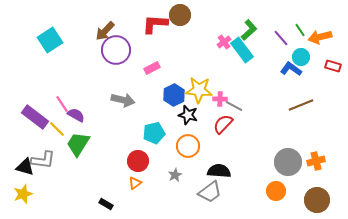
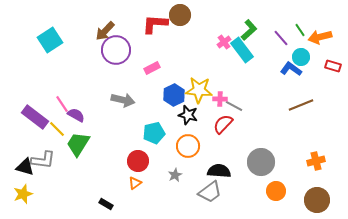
gray circle at (288, 162): moved 27 px left
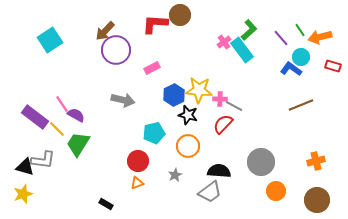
orange triangle at (135, 183): moved 2 px right; rotated 16 degrees clockwise
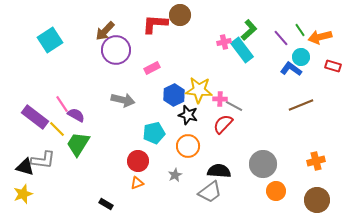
pink cross at (224, 42): rotated 24 degrees clockwise
gray circle at (261, 162): moved 2 px right, 2 px down
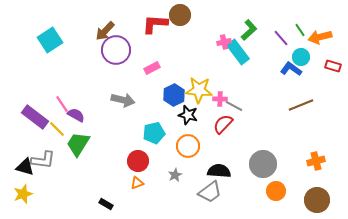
cyan rectangle at (242, 50): moved 4 px left, 2 px down
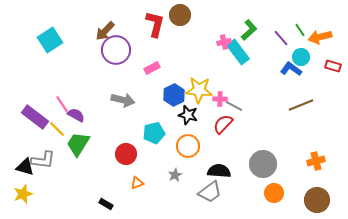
red L-shape at (155, 24): rotated 100 degrees clockwise
red circle at (138, 161): moved 12 px left, 7 px up
orange circle at (276, 191): moved 2 px left, 2 px down
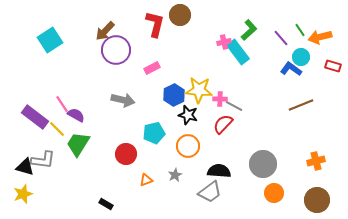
orange triangle at (137, 183): moved 9 px right, 3 px up
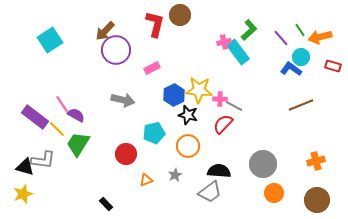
black rectangle at (106, 204): rotated 16 degrees clockwise
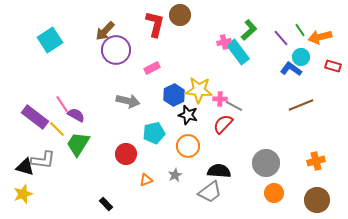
gray arrow at (123, 100): moved 5 px right, 1 px down
gray circle at (263, 164): moved 3 px right, 1 px up
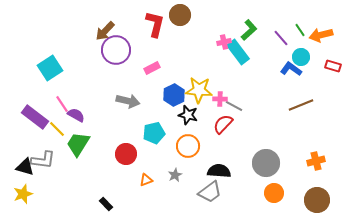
orange arrow at (320, 37): moved 1 px right, 2 px up
cyan square at (50, 40): moved 28 px down
